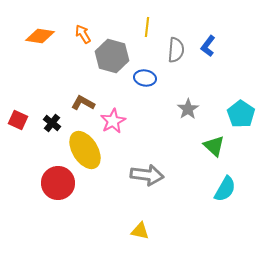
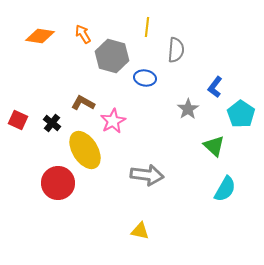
blue L-shape: moved 7 px right, 41 px down
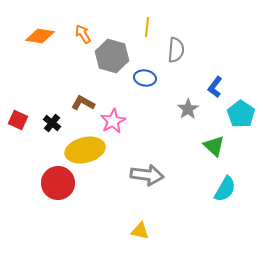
yellow ellipse: rotated 72 degrees counterclockwise
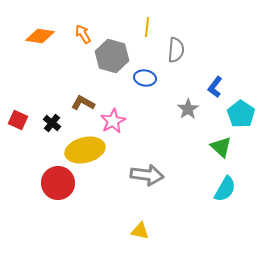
green triangle: moved 7 px right, 1 px down
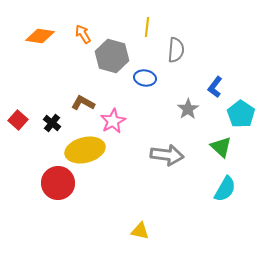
red square: rotated 18 degrees clockwise
gray arrow: moved 20 px right, 20 px up
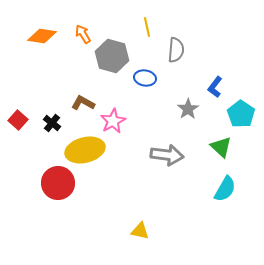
yellow line: rotated 18 degrees counterclockwise
orange diamond: moved 2 px right
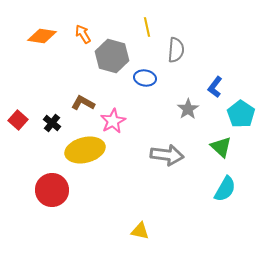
red circle: moved 6 px left, 7 px down
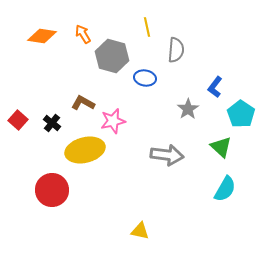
pink star: rotated 15 degrees clockwise
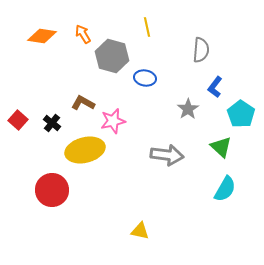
gray semicircle: moved 25 px right
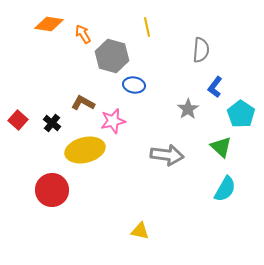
orange diamond: moved 7 px right, 12 px up
blue ellipse: moved 11 px left, 7 px down
